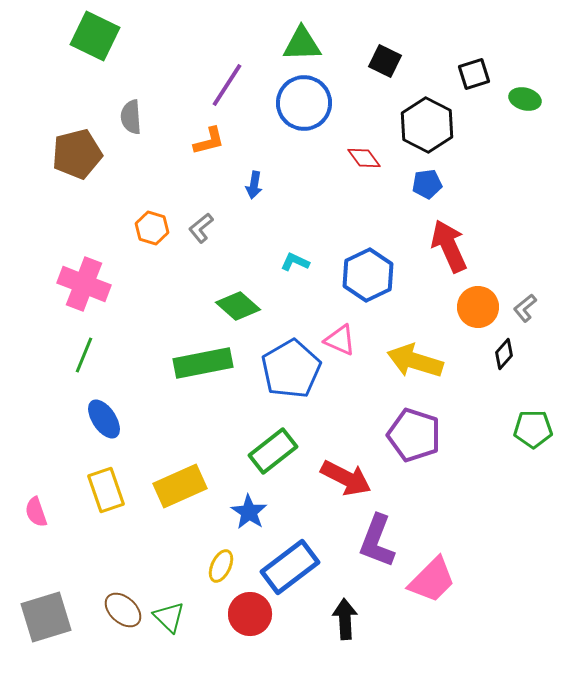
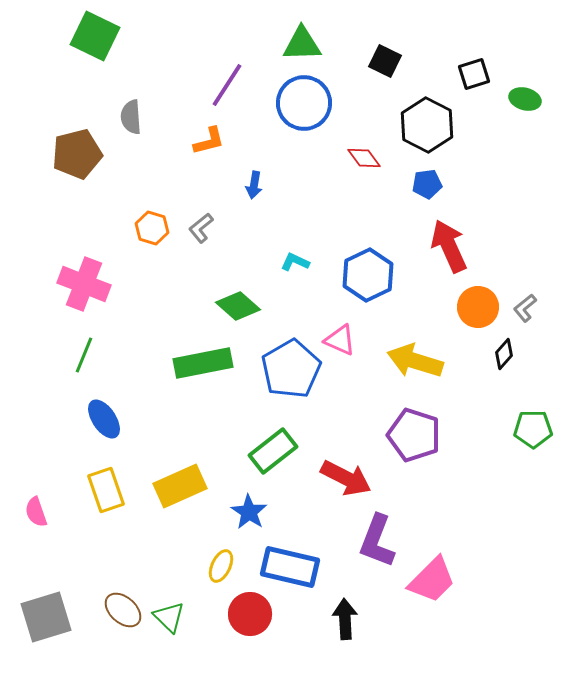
blue rectangle at (290, 567): rotated 50 degrees clockwise
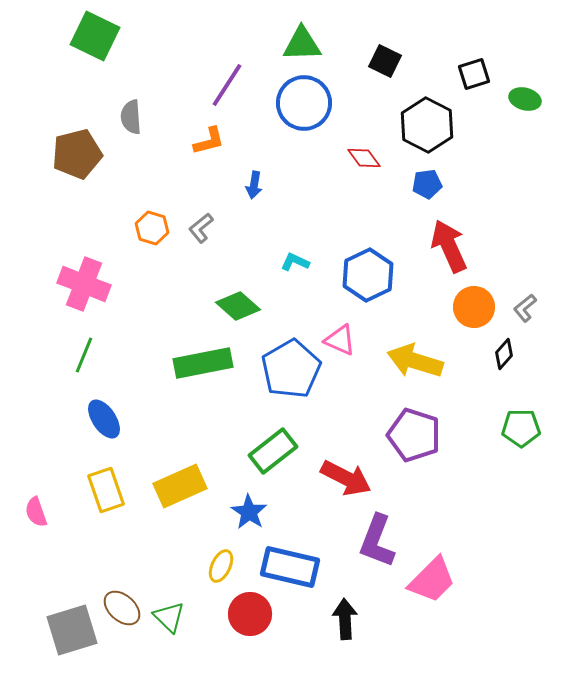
orange circle at (478, 307): moved 4 px left
green pentagon at (533, 429): moved 12 px left, 1 px up
brown ellipse at (123, 610): moved 1 px left, 2 px up
gray square at (46, 617): moved 26 px right, 13 px down
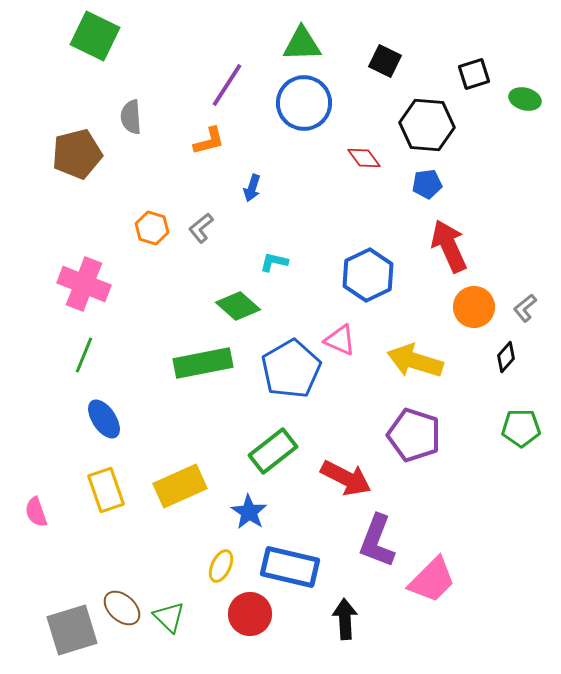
black hexagon at (427, 125): rotated 22 degrees counterclockwise
blue arrow at (254, 185): moved 2 px left, 3 px down; rotated 8 degrees clockwise
cyan L-shape at (295, 262): moved 21 px left; rotated 12 degrees counterclockwise
black diamond at (504, 354): moved 2 px right, 3 px down
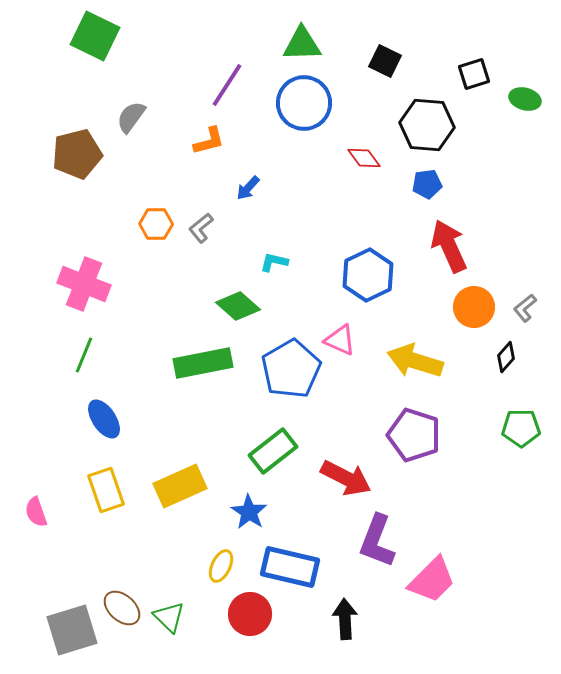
gray semicircle at (131, 117): rotated 40 degrees clockwise
blue arrow at (252, 188): moved 4 px left; rotated 24 degrees clockwise
orange hexagon at (152, 228): moved 4 px right, 4 px up; rotated 16 degrees counterclockwise
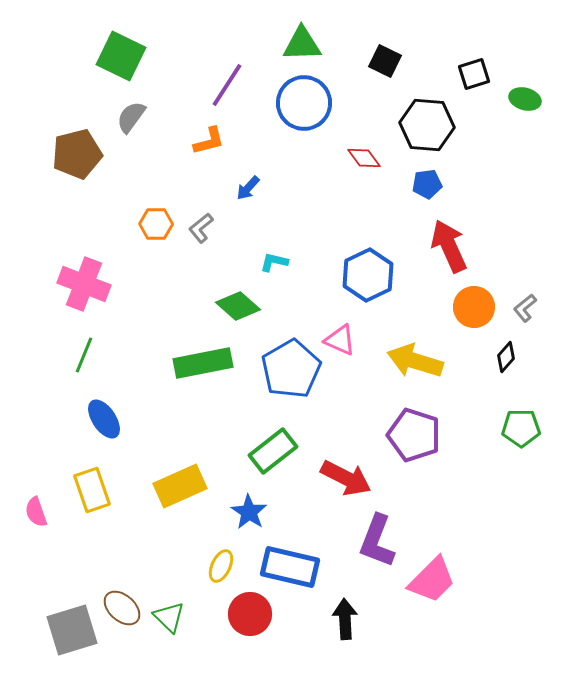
green square at (95, 36): moved 26 px right, 20 px down
yellow rectangle at (106, 490): moved 14 px left
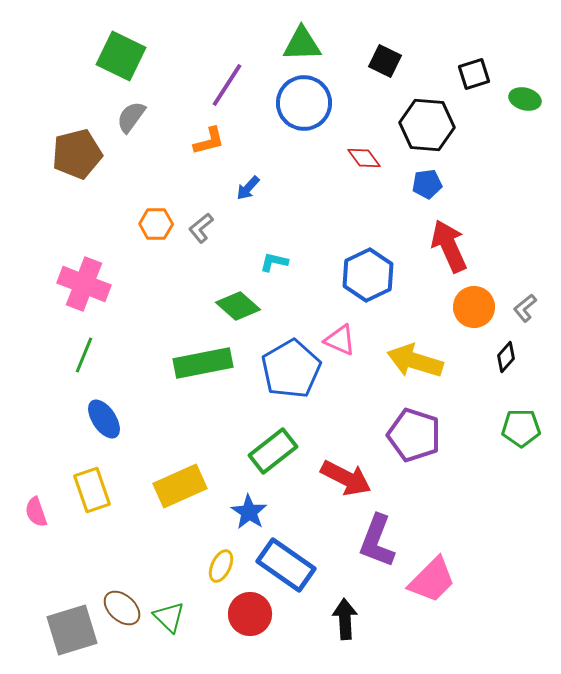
blue rectangle at (290, 567): moved 4 px left, 2 px up; rotated 22 degrees clockwise
